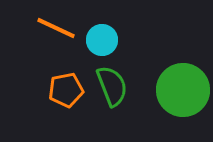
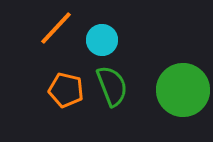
orange line: rotated 72 degrees counterclockwise
orange pentagon: rotated 24 degrees clockwise
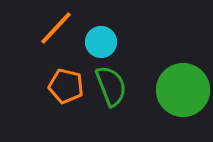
cyan circle: moved 1 px left, 2 px down
green semicircle: moved 1 px left
orange pentagon: moved 4 px up
